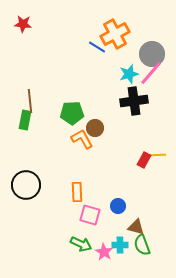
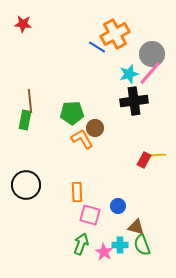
pink line: moved 1 px left
green arrow: rotated 95 degrees counterclockwise
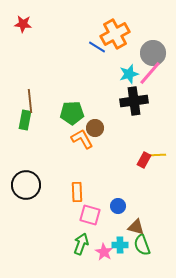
gray circle: moved 1 px right, 1 px up
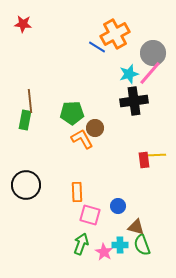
red rectangle: rotated 35 degrees counterclockwise
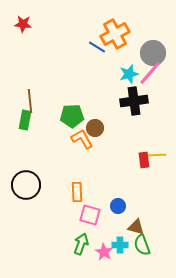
green pentagon: moved 3 px down
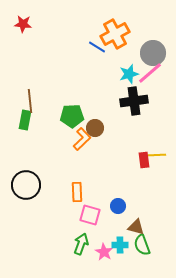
pink line: rotated 8 degrees clockwise
orange L-shape: rotated 75 degrees clockwise
